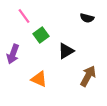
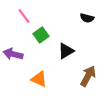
purple arrow: rotated 84 degrees clockwise
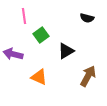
pink line: rotated 28 degrees clockwise
orange triangle: moved 2 px up
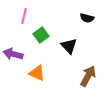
pink line: rotated 21 degrees clockwise
black triangle: moved 3 px right, 5 px up; rotated 42 degrees counterclockwise
orange triangle: moved 2 px left, 4 px up
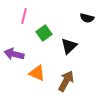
green square: moved 3 px right, 2 px up
black triangle: rotated 30 degrees clockwise
purple arrow: moved 1 px right
brown arrow: moved 22 px left, 5 px down
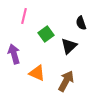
black semicircle: moved 6 px left, 5 px down; rotated 56 degrees clockwise
green square: moved 2 px right, 1 px down
purple arrow: rotated 60 degrees clockwise
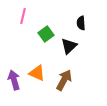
pink line: moved 1 px left
black semicircle: rotated 16 degrees clockwise
purple arrow: moved 26 px down
brown arrow: moved 2 px left, 1 px up
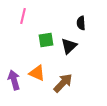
green square: moved 6 px down; rotated 28 degrees clockwise
brown arrow: moved 1 px left, 3 px down; rotated 15 degrees clockwise
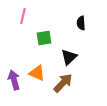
green square: moved 2 px left, 2 px up
black triangle: moved 11 px down
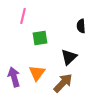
black semicircle: moved 3 px down
green square: moved 4 px left
orange triangle: rotated 42 degrees clockwise
purple arrow: moved 3 px up
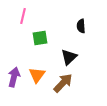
orange triangle: moved 2 px down
purple arrow: rotated 30 degrees clockwise
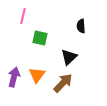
green square: rotated 21 degrees clockwise
